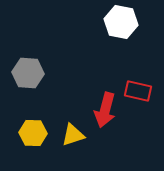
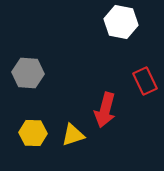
red rectangle: moved 7 px right, 10 px up; rotated 52 degrees clockwise
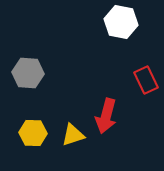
red rectangle: moved 1 px right, 1 px up
red arrow: moved 1 px right, 6 px down
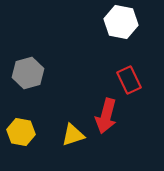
gray hexagon: rotated 20 degrees counterclockwise
red rectangle: moved 17 px left
yellow hexagon: moved 12 px left, 1 px up; rotated 8 degrees clockwise
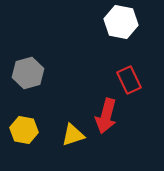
yellow hexagon: moved 3 px right, 2 px up
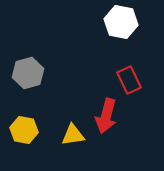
yellow triangle: rotated 10 degrees clockwise
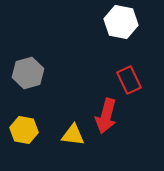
yellow triangle: rotated 15 degrees clockwise
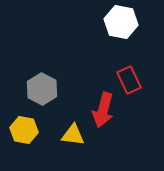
gray hexagon: moved 14 px right, 16 px down; rotated 16 degrees counterclockwise
red arrow: moved 3 px left, 6 px up
